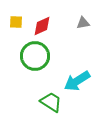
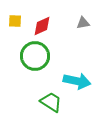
yellow square: moved 1 px left, 1 px up
cyan arrow: rotated 136 degrees counterclockwise
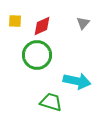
gray triangle: rotated 40 degrees counterclockwise
green circle: moved 2 px right, 1 px up
green trapezoid: rotated 15 degrees counterclockwise
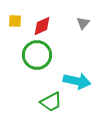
green trapezoid: rotated 135 degrees clockwise
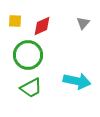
green circle: moved 9 px left
green trapezoid: moved 20 px left, 14 px up
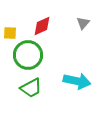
yellow square: moved 5 px left, 12 px down
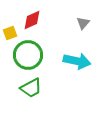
red diamond: moved 10 px left, 6 px up
yellow square: rotated 24 degrees counterclockwise
cyan arrow: moved 20 px up
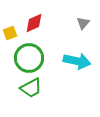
red diamond: moved 2 px right, 3 px down
green circle: moved 1 px right, 3 px down
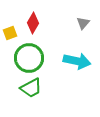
red diamond: moved 1 px left; rotated 35 degrees counterclockwise
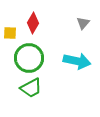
yellow square: rotated 24 degrees clockwise
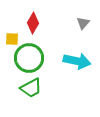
yellow square: moved 2 px right, 6 px down
